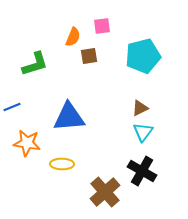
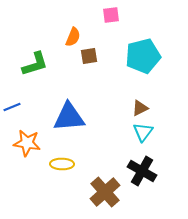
pink square: moved 9 px right, 11 px up
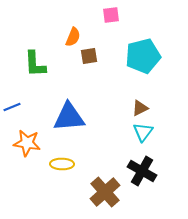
green L-shape: rotated 104 degrees clockwise
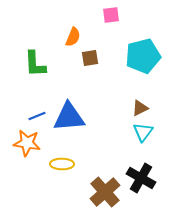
brown square: moved 1 px right, 2 px down
blue line: moved 25 px right, 9 px down
black cross: moved 1 px left, 7 px down
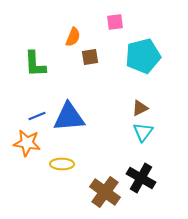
pink square: moved 4 px right, 7 px down
brown square: moved 1 px up
brown cross: rotated 12 degrees counterclockwise
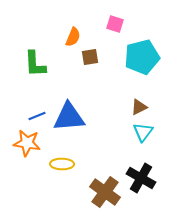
pink square: moved 2 px down; rotated 24 degrees clockwise
cyan pentagon: moved 1 px left, 1 px down
brown triangle: moved 1 px left, 1 px up
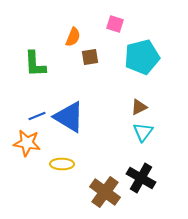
blue triangle: rotated 36 degrees clockwise
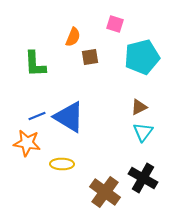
black cross: moved 2 px right
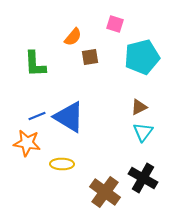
orange semicircle: rotated 18 degrees clockwise
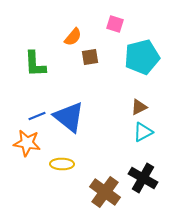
blue triangle: rotated 8 degrees clockwise
cyan triangle: rotated 25 degrees clockwise
